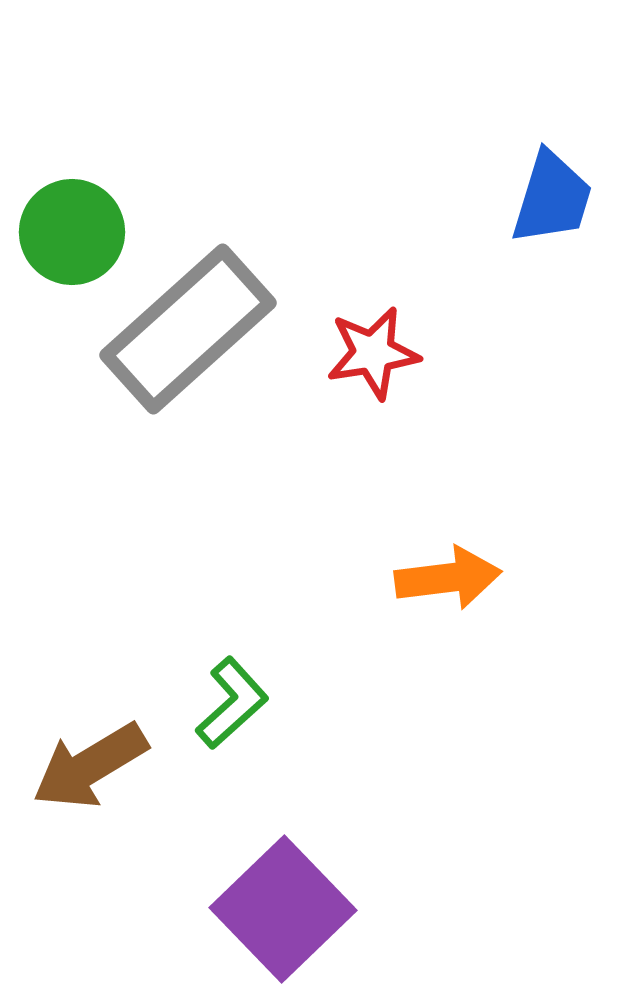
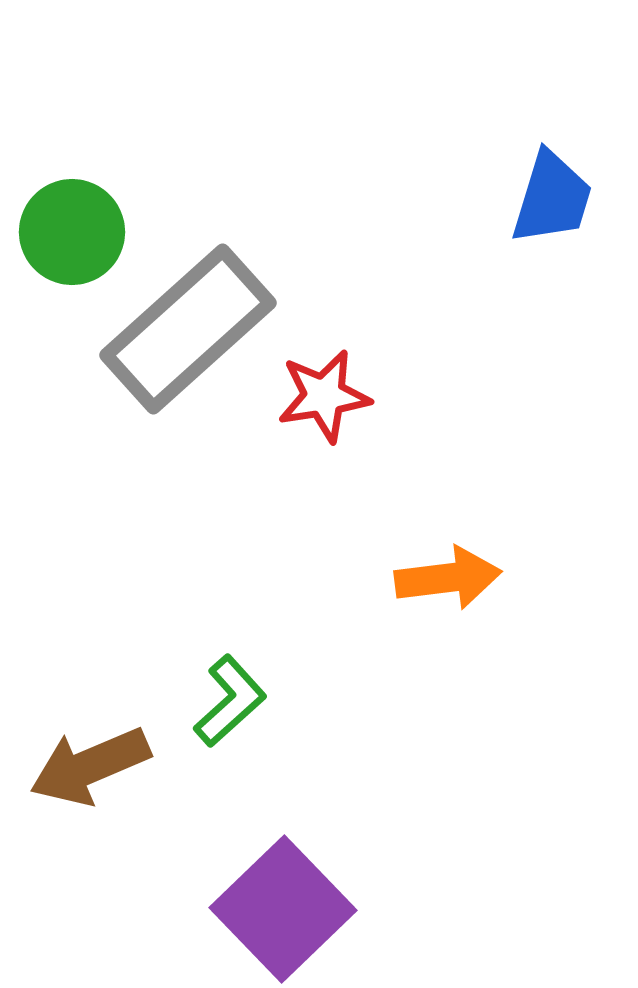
red star: moved 49 px left, 43 px down
green L-shape: moved 2 px left, 2 px up
brown arrow: rotated 8 degrees clockwise
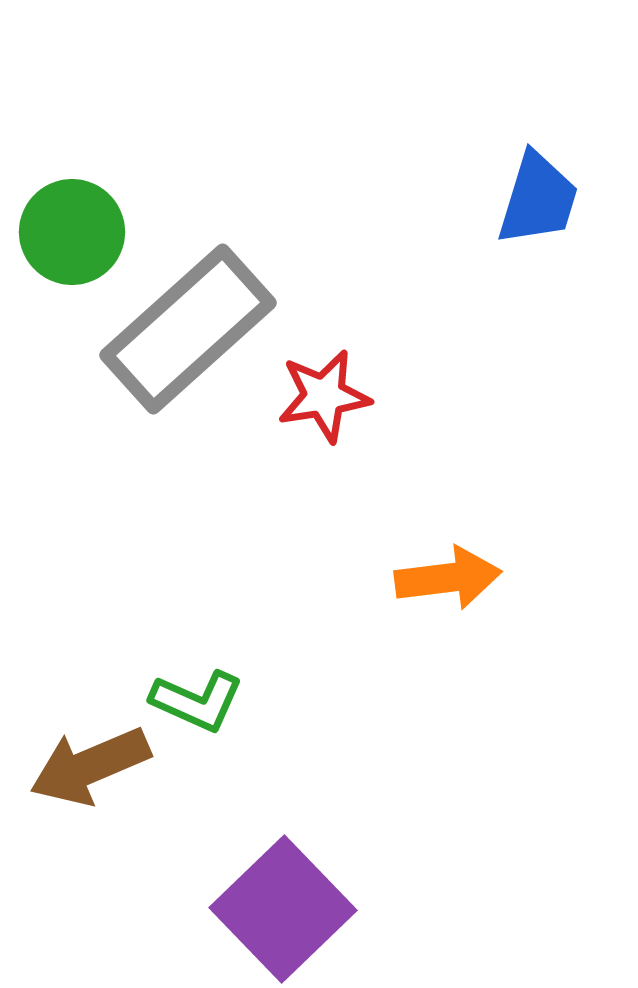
blue trapezoid: moved 14 px left, 1 px down
green L-shape: moved 33 px left; rotated 66 degrees clockwise
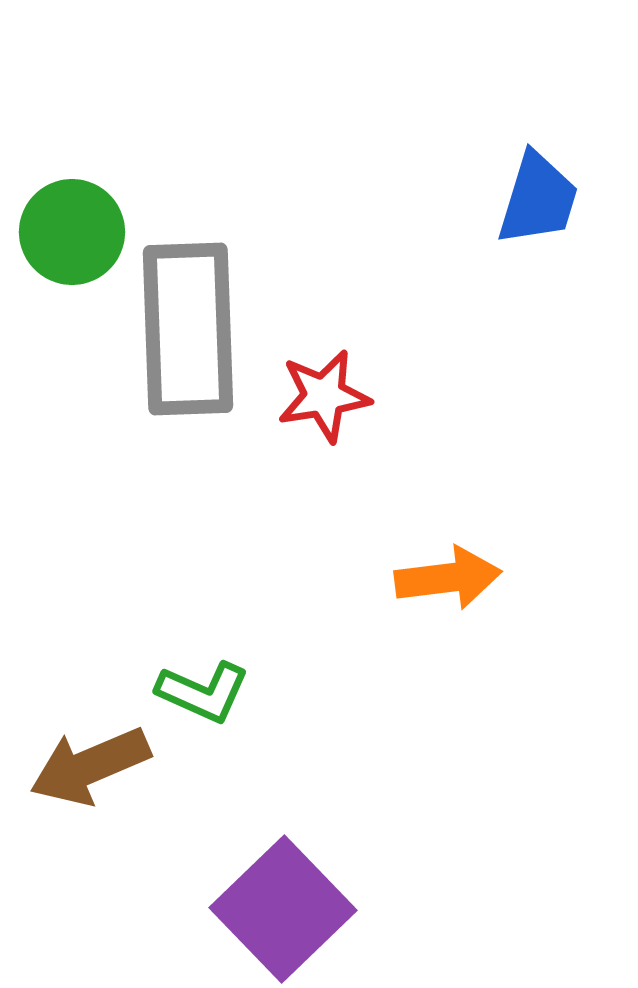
gray rectangle: rotated 50 degrees counterclockwise
green L-shape: moved 6 px right, 9 px up
